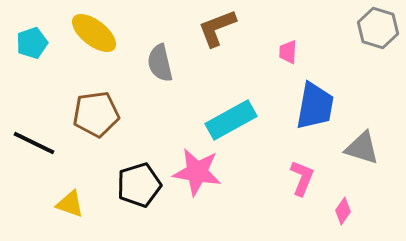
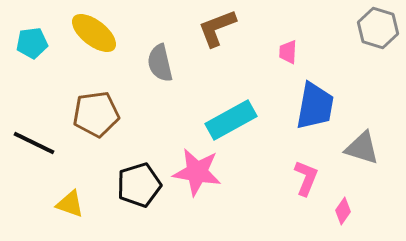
cyan pentagon: rotated 12 degrees clockwise
pink L-shape: moved 4 px right
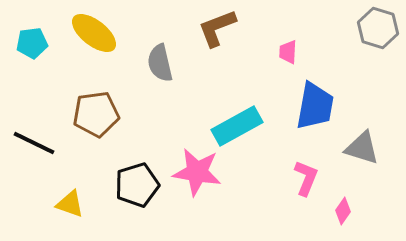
cyan rectangle: moved 6 px right, 6 px down
black pentagon: moved 2 px left
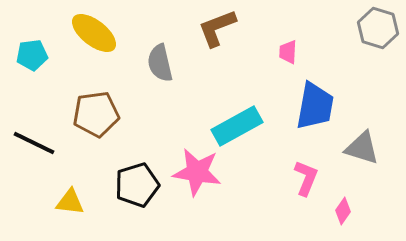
cyan pentagon: moved 12 px down
yellow triangle: moved 2 px up; rotated 12 degrees counterclockwise
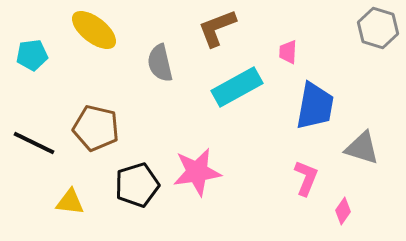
yellow ellipse: moved 3 px up
brown pentagon: moved 14 px down; rotated 21 degrees clockwise
cyan rectangle: moved 39 px up
pink star: rotated 18 degrees counterclockwise
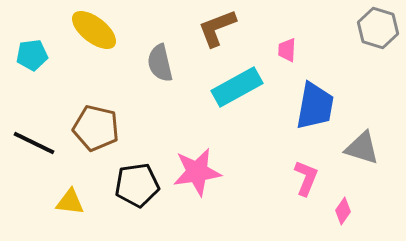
pink trapezoid: moved 1 px left, 2 px up
black pentagon: rotated 9 degrees clockwise
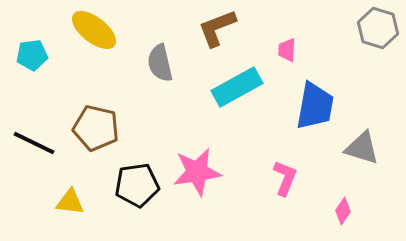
pink L-shape: moved 21 px left
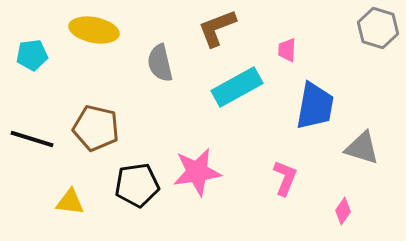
yellow ellipse: rotated 27 degrees counterclockwise
black line: moved 2 px left, 4 px up; rotated 9 degrees counterclockwise
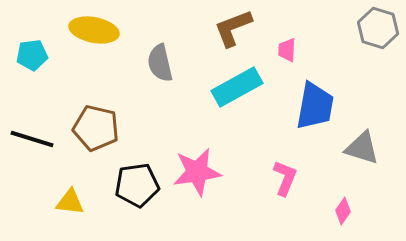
brown L-shape: moved 16 px right
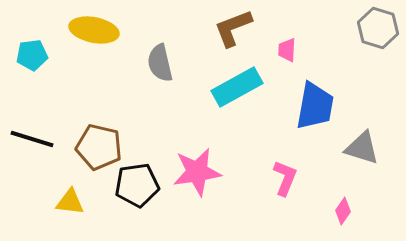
brown pentagon: moved 3 px right, 19 px down
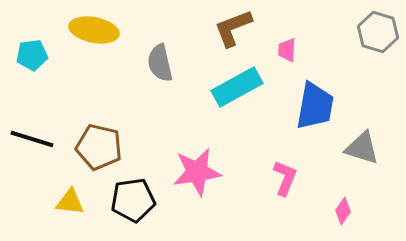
gray hexagon: moved 4 px down
black pentagon: moved 4 px left, 15 px down
